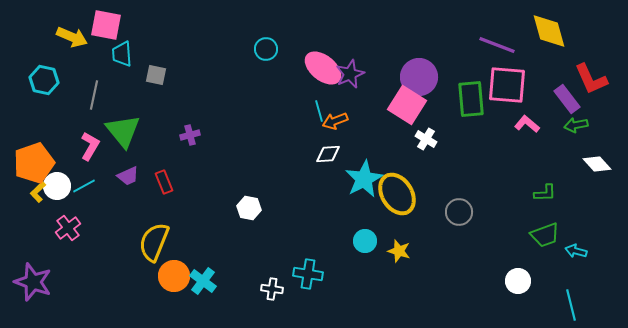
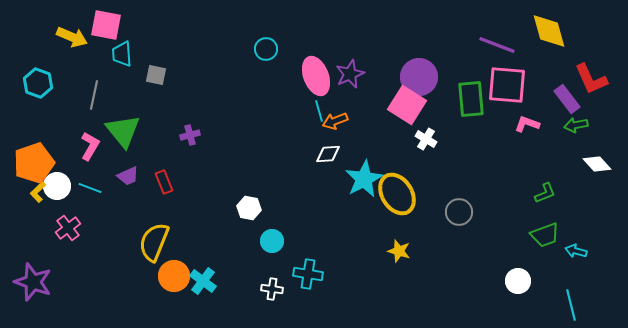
pink ellipse at (323, 68): moved 7 px left, 8 px down; rotated 30 degrees clockwise
cyan hexagon at (44, 80): moved 6 px left, 3 px down; rotated 8 degrees clockwise
pink L-shape at (527, 124): rotated 20 degrees counterclockwise
cyan line at (84, 186): moved 6 px right, 2 px down; rotated 50 degrees clockwise
green L-shape at (545, 193): rotated 20 degrees counterclockwise
cyan circle at (365, 241): moved 93 px left
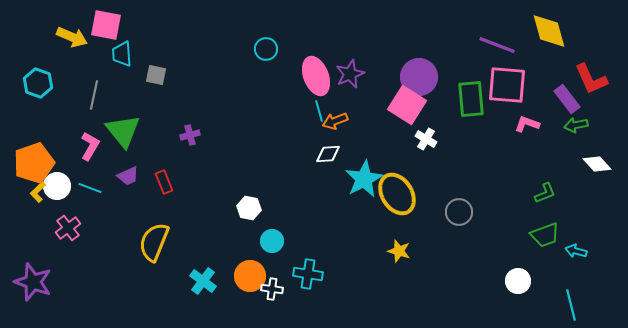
orange circle at (174, 276): moved 76 px right
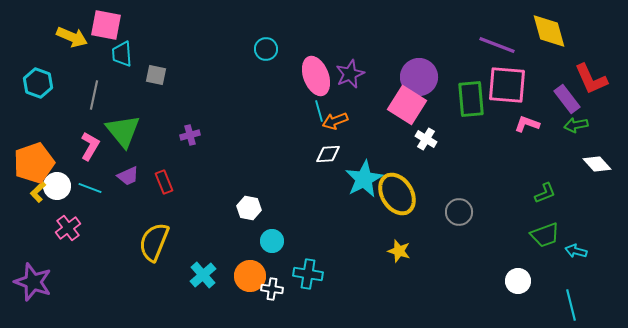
cyan cross at (203, 281): moved 6 px up; rotated 12 degrees clockwise
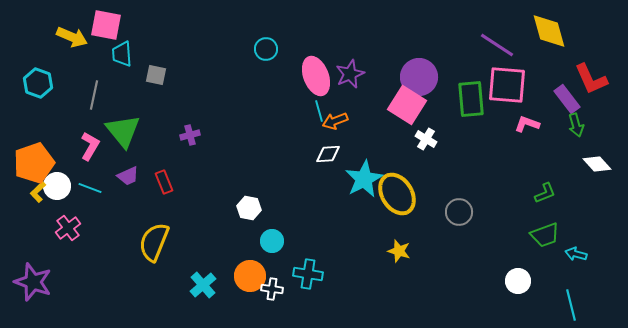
purple line at (497, 45): rotated 12 degrees clockwise
green arrow at (576, 125): rotated 95 degrees counterclockwise
cyan arrow at (576, 251): moved 3 px down
cyan cross at (203, 275): moved 10 px down
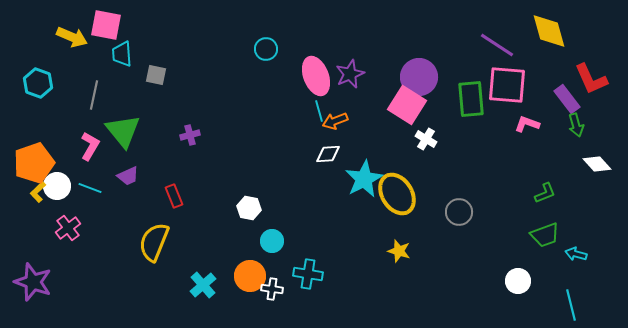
red rectangle at (164, 182): moved 10 px right, 14 px down
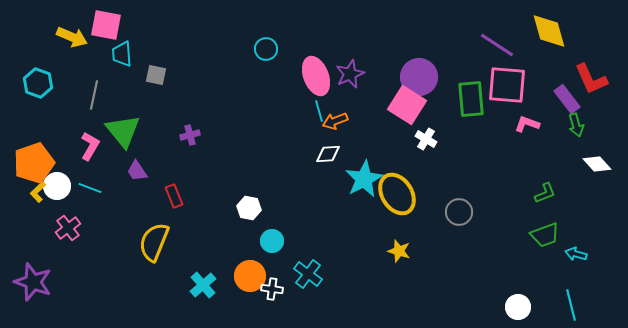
purple trapezoid at (128, 176): moved 9 px right, 5 px up; rotated 80 degrees clockwise
cyan cross at (308, 274): rotated 28 degrees clockwise
white circle at (518, 281): moved 26 px down
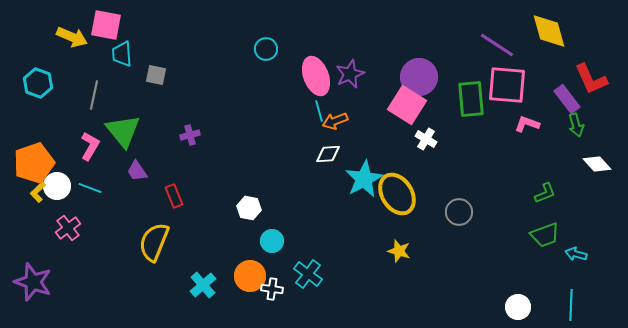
cyan line at (571, 305): rotated 16 degrees clockwise
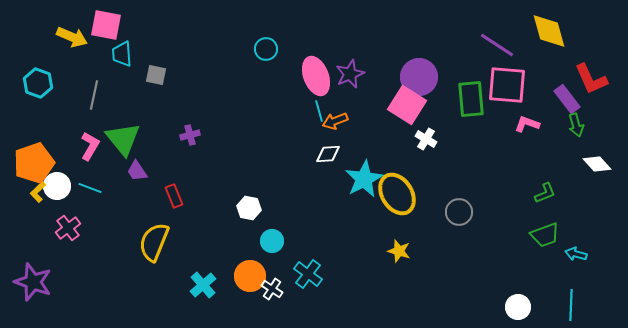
green triangle at (123, 131): moved 8 px down
white cross at (272, 289): rotated 25 degrees clockwise
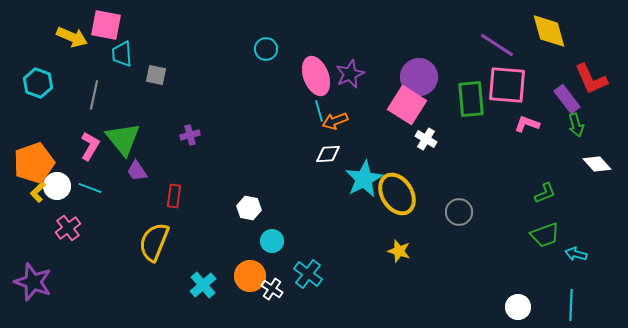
red rectangle at (174, 196): rotated 30 degrees clockwise
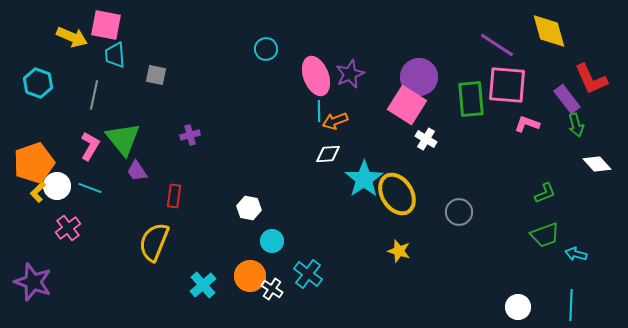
cyan trapezoid at (122, 54): moved 7 px left, 1 px down
cyan line at (319, 111): rotated 15 degrees clockwise
cyan star at (364, 179): rotated 6 degrees counterclockwise
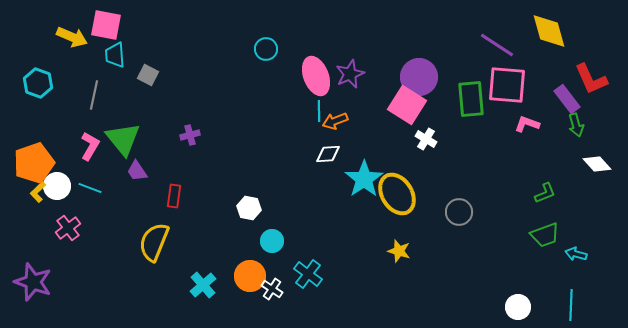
gray square at (156, 75): moved 8 px left; rotated 15 degrees clockwise
